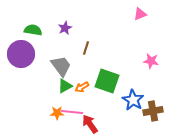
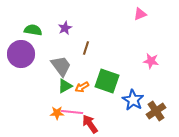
brown cross: moved 3 px right; rotated 24 degrees counterclockwise
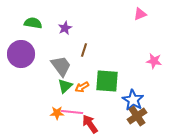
green semicircle: moved 7 px up
brown line: moved 2 px left, 2 px down
pink star: moved 3 px right
green square: rotated 15 degrees counterclockwise
green triangle: rotated 14 degrees counterclockwise
brown cross: moved 19 px left, 5 px down
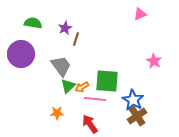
brown line: moved 8 px left, 11 px up
pink star: rotated 21 degrees clockwise
green triangle: moved 3 px right
pink line: moved 23 px right, 13 px up
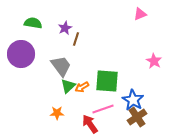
pink line: moved 8 px right, 10 px down; rotated 25 degrees counterclockwise
brown cross: moved 1 px down
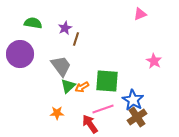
purple circle: moved 1 px left
